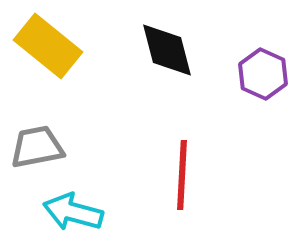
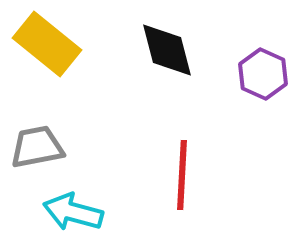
yellow rectangle: moved 1 px left, 2 px up
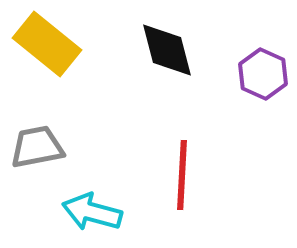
cyan arrow: moved 19 px right
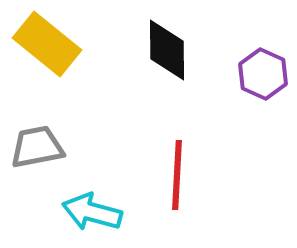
black diamond: rotated 14 degrees clockwise
red line: moved 5 px left
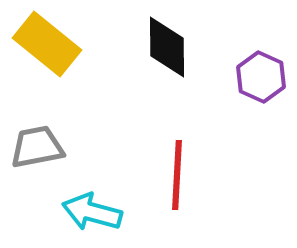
black diamond: moved 3 px up
purple hexagon: moved 2 px left, 3 px down
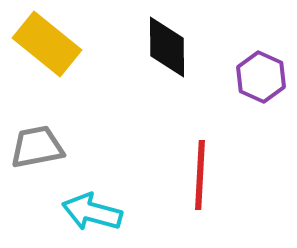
red line: moved 23 px right
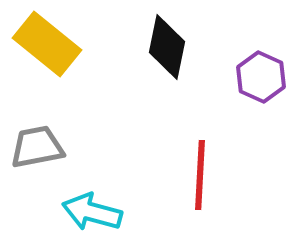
black diamond: rotated 12 degrees clockwise
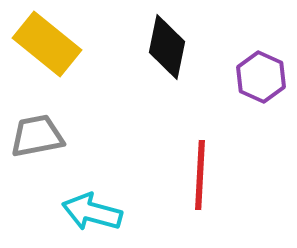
gray trapezoid: moved 11 px up
